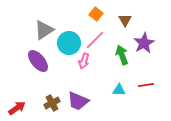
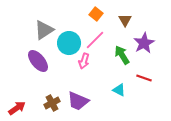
green arrow: rotated 12 degrees counterclockwise
red line: moved 2 px left, 7 px up; rotated 28 degrees clockwise
cyan triangle: rotated 24 degrees clockwise
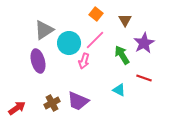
purple ellipse: rotated 25 degrees clockwise
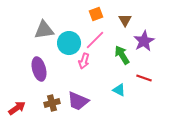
orange square: rotated 32 degrees clockwise
gray triangle: rotated 25 degrees clockwise
purple star: moved 2 px up
purple ellipse: moved 1 px right, 8 px down
brown cross: rotated 14 degrees clockwise
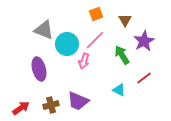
gray triangle: rotated 30 degrees clockwise
cyan circle: moved 2 px left, 1 px down
red line: rotated 56 degrees counterclockwise
brown cross: moved 1 px left, 2 px down
red arrow: moved 4 px right
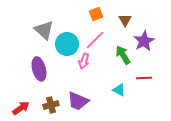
gray triangle: rotated 20 degrees clockwise
green arrow: moved 1 px right
red line: rotated 35 degrees clockwise
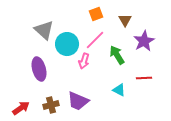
green arrow: moved 6 px left
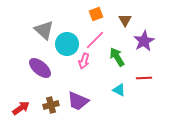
green arrow: moved 2 px down
purple ellipse: moved 1 px right, 1 px up; rotated 35 degrees counterclockwise
